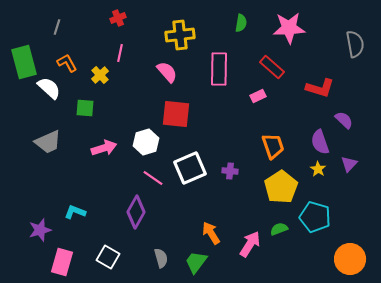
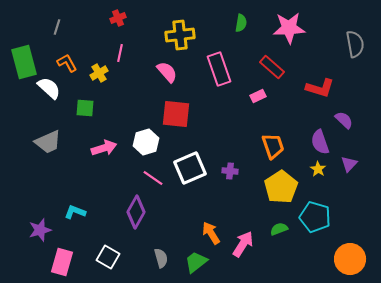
pink rectangle at (219, 69): rotated 20 degrees counterclockwise
yellow cross at (100, 75): moved 1 px left, 2 px up; rotated 12 degrees clockwise
pink arrow at (250, 244): moved 7 px left
green trapezoid at (196, 262): rotated 15 degrees clockwise
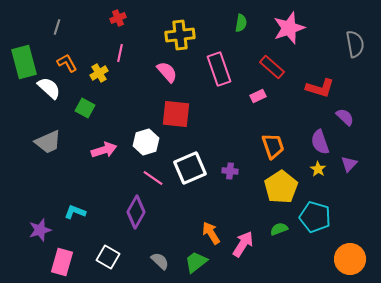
pink star at (289, 28): rotated 16 degrees counterclockwise
green square at (85, 108): rotated 24 degrees clockwise
purple semicircle at (344, 120): moved 1 px right, 3 px up
pink arrow at (104, 148): moved 2 px down
gray semicircle at (161, 258): moved 1 px left, 3 px down; rotated 30 degrees counterclockwise
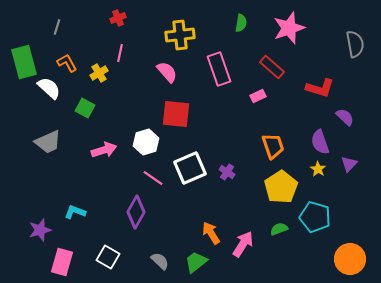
purple cross at (230, 171): moved 3 px left, 1 px down; rotated 28 degrees clockwise
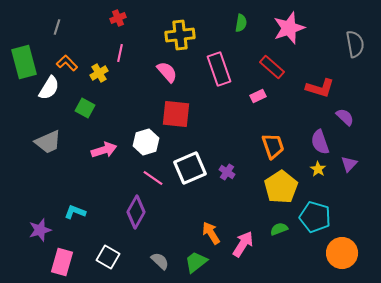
orange L-shape at (67, 63): rotated 15 degrees counterclockwise
white semicircle at (49, 88): rotated 80 degrees clockwise
orange circle at (350, 259): moved 8 px left, 6 px up
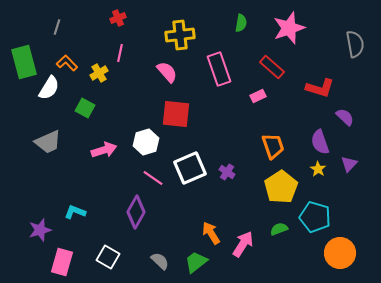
orange circle at (342, 253): moved 2 px left
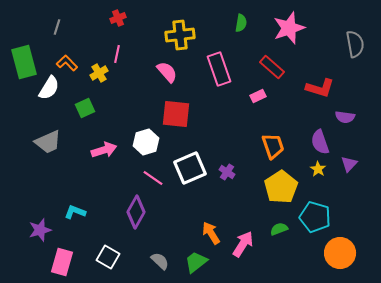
pink line at (120, 53): moved 3 px left, 1 px down
green square at (85, 108): rotated 36 degrees clockwise
purple semicircle at (345, 117): rotated 144 degrees clockwise
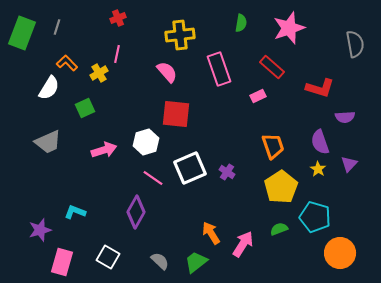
green rectangle at (24, 62): moved 2 px left, 29 px up; rotated 36 degrees clockwise
purple semicircle at (345, 117): rotated 12 degrees counterclockwise
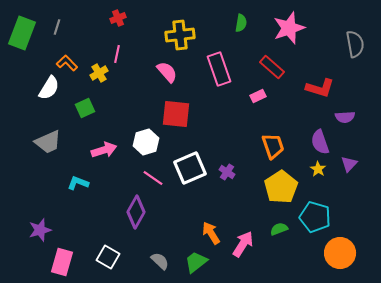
cyan L-shape at (75, 212): moved 3 px right, 29 px up
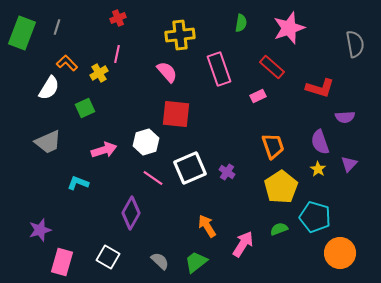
purple diamond at (136, 212): moved 5 px left, 1 px down
orange arrow at (211, 233): moved 4 px left, 7 px up
